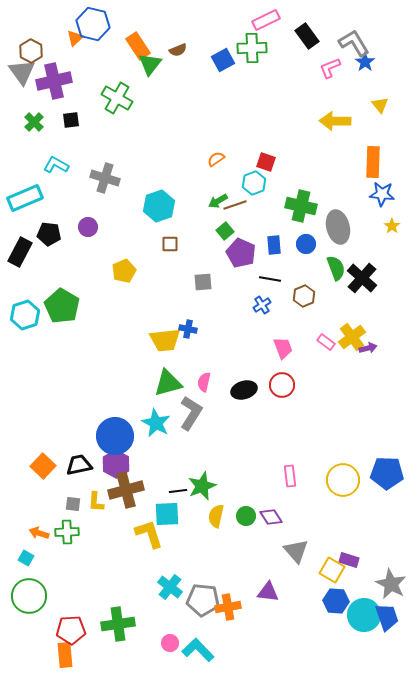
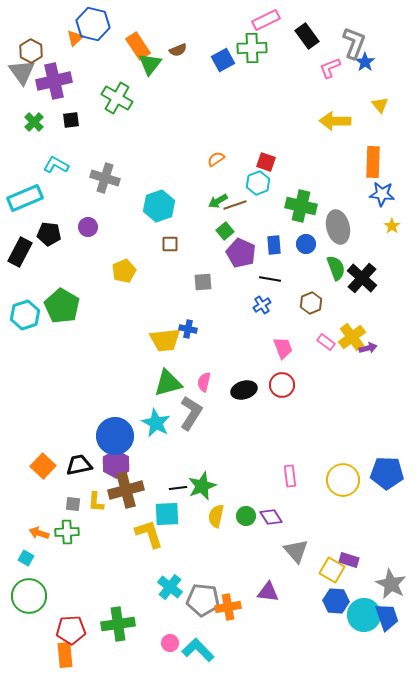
gray L-shape at (354, 43): rotated 52 degrees clockwise
cyan hexagon at (254, 183): moved 4 px right
brown hexagon at (304, 296): moved 7 px right, 7 px down
black line at (178, 491): moved 3 px up
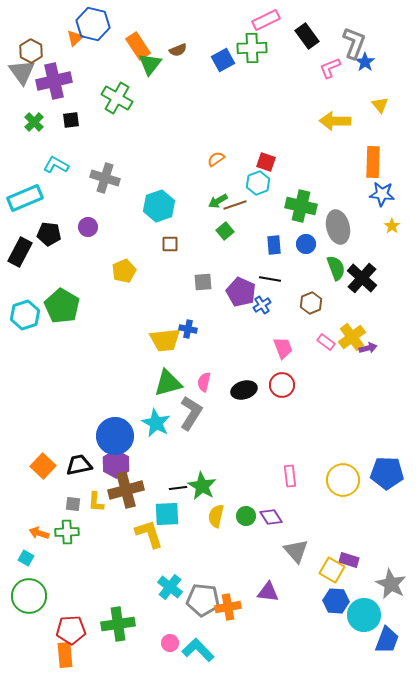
purple pentagon at (241, 253): moved 39 px down
green star at (202, 486): rotated 20 degrees counterclockwise
blue trapezoid at (387, 617): moved 23 px down; rotated 40 degrees clockwise
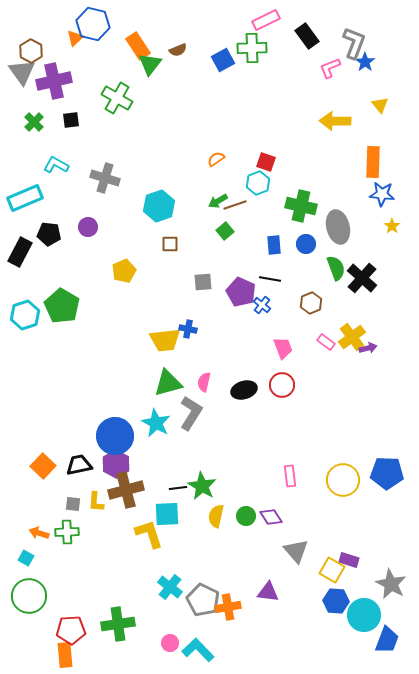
blue cross at (262, 305): rotated 18 degrees counterclockwise
gray pentagon at (203, 600): rotated 20 degrees clockwise
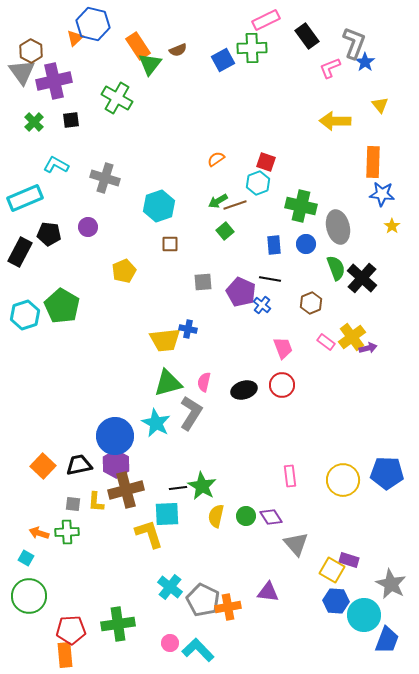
gray triangle at (296, 551): moved 7 px up
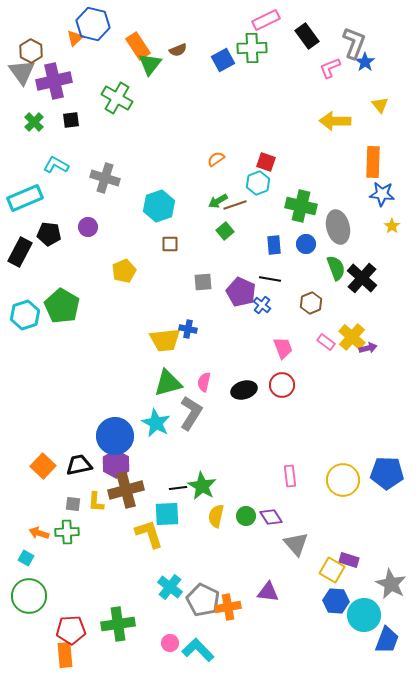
yellow cross at (352, 337): rotated 12 degrees counterclockwise
